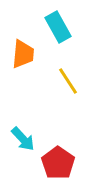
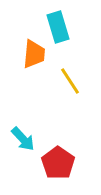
cyan rectangle: rotated 12 degrees clockwise
orange trapezoid: moved 11 px right
yellow line: moved 2 px right
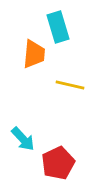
yellow line: moved 4 px down; rotated 44 degrees counterclockwise
red pentagon: rotated 12 degrees clockwise
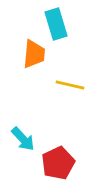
cyan rectangle: moved 2 px left, 3 px up
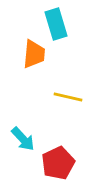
yellow line: moved 2 px left, 12 px down
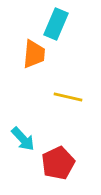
cyan rectangle: rotated 40 degrees clockwise
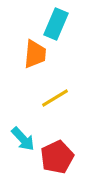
orange trapezoid: moved 1 px right
yellow line: moved 13 px left, 1 px down; rotated 44 degrees counterclockwise
red pentagon: moved 1 px left, 6 px up
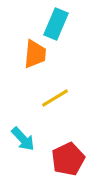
red pentagon: moved 11 px right, 2 px down
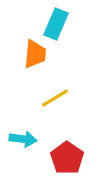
cyan arrow: rotated 40 degrees counterclockwise
red pentagon: moved 1 px left, 1 px up; rotated 12 degrees counterclockwise
